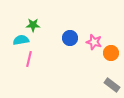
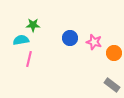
orange circle: moved 3 px right
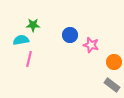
blue circle: moved 3 px up
pink star: moved 3 px left, 3 px down
orange circle: moved 9 px down
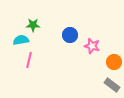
pink star: moved 1 px right, 1 px down
pink line: moved 1 px down
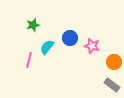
green star: rotated 16 degrees counterclockwise
blue circle: moved 3 px down
cyan semicircle: moved 26 px right, 7 px down; rotated 42 degrees counterclockwise
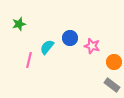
green star: moved 14 px left, 1 px up
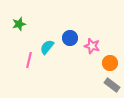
orange circle: moved 4 px left, 1 px down
